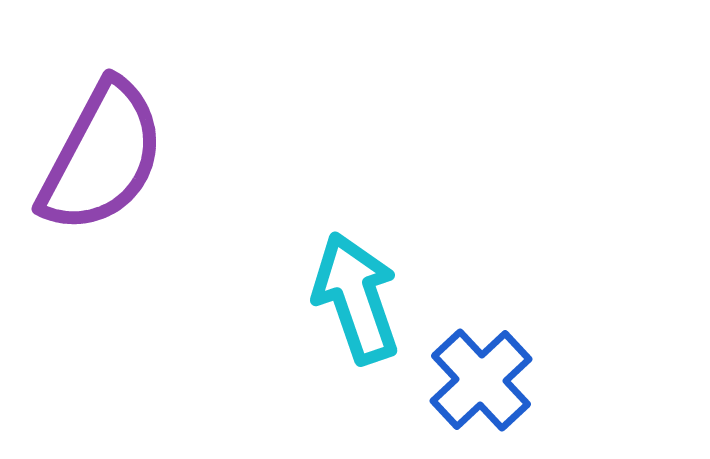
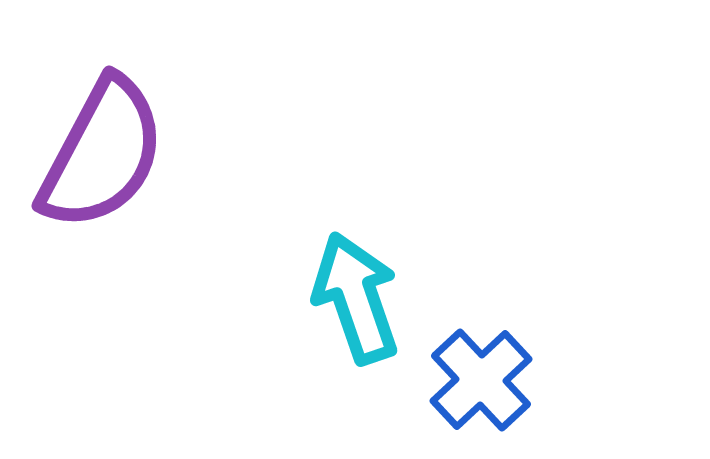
purple semicircle: moved 3 px up
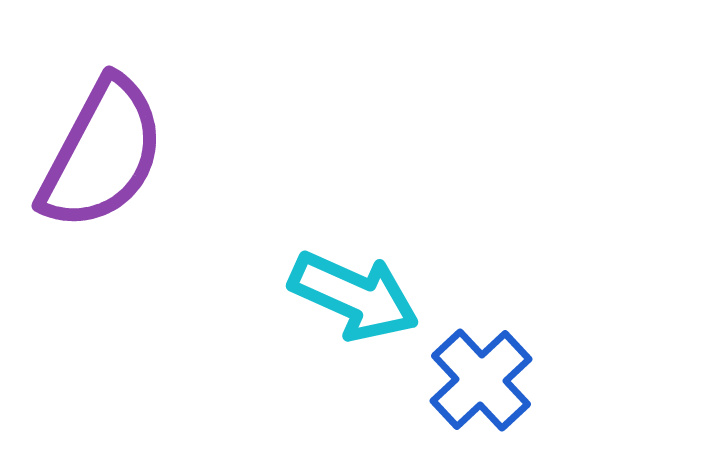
cyan arrow: moved 2 px left, 2 px up; rotated 133 degrees clockwise
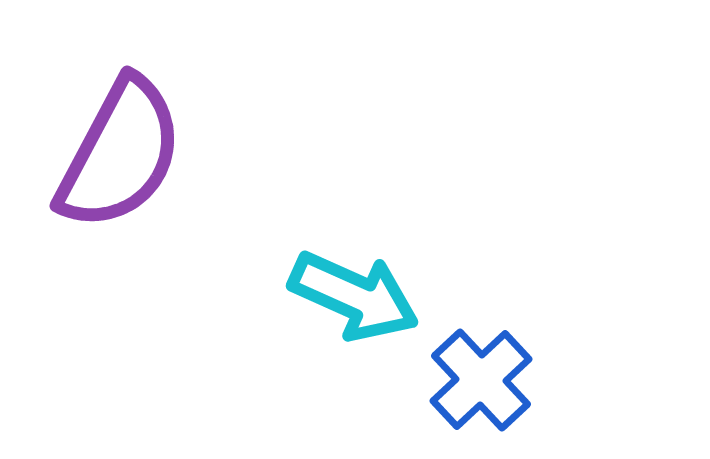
purple semicircle: moved 18 px right
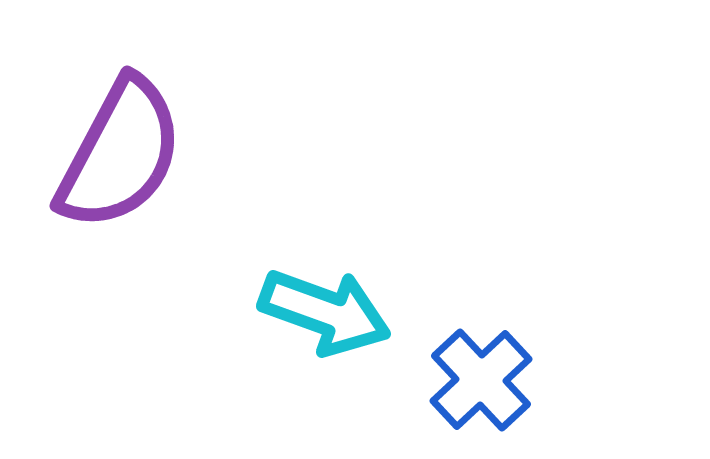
cyan arrow: moved 29 px left, 16 px down; rotated 4 degrees counterclockwise
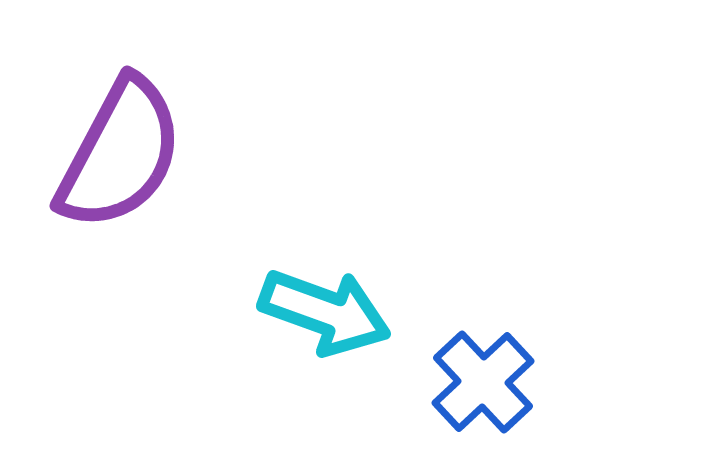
blue cross: moved 2 px right, 2 px down
